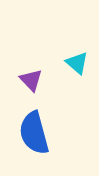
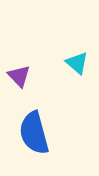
purple triangle: moved 12 px left, 4 px up
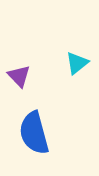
cyan triangle: rotated 40 degrees clockwise
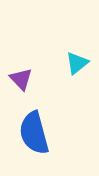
purple triangle: moved 2 px right, 3 px down
